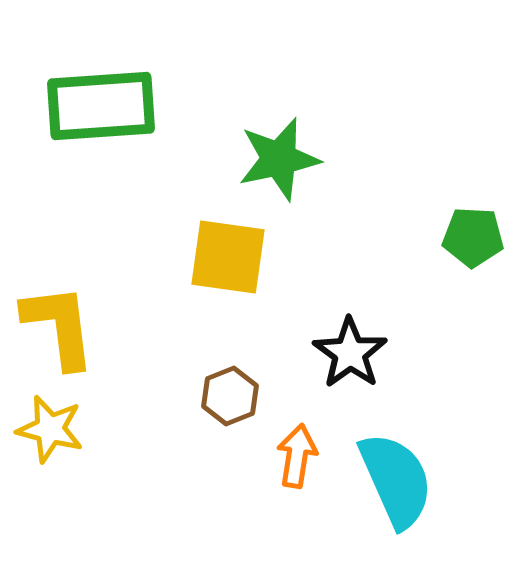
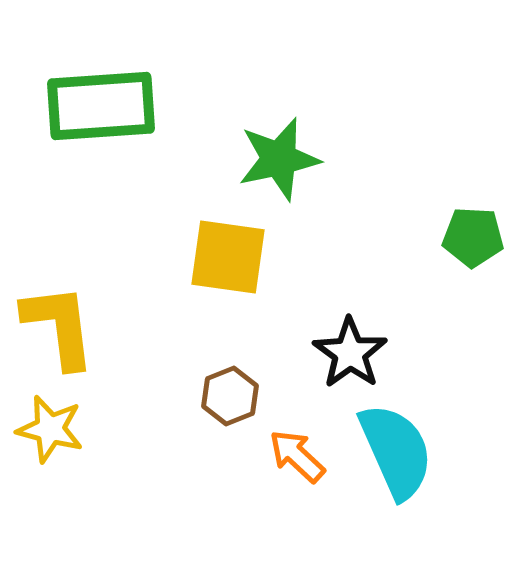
orange arrow: rotated 56 degrees counterclockwise
cyan semicircle: moved 29 px up
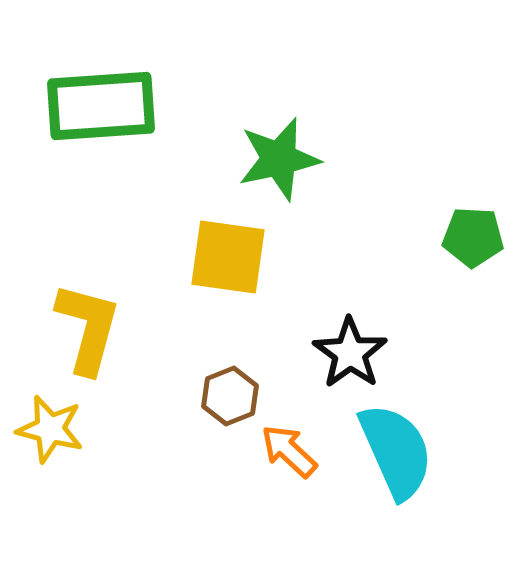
yellow L-shape: moved 29 px right, 2 px down; rotated 22 degrees clockwise
orange arrow: moved 8 px left, 5 px up
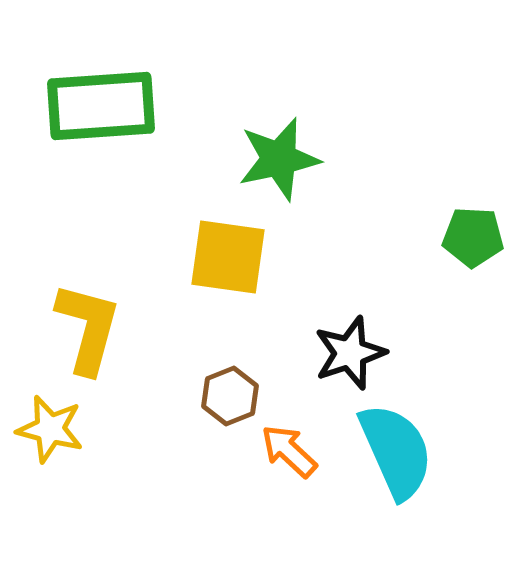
black star: rotated 18 degrees clockwise
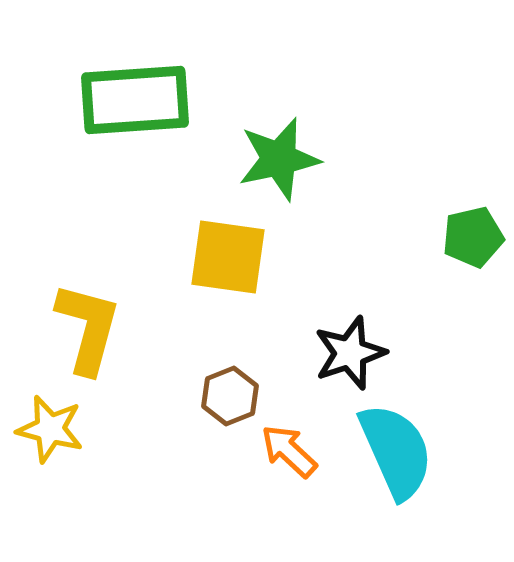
green rectangle: moved 34 px right, 6 px up
green pentagon: rotated 16 degrees counterclockwise
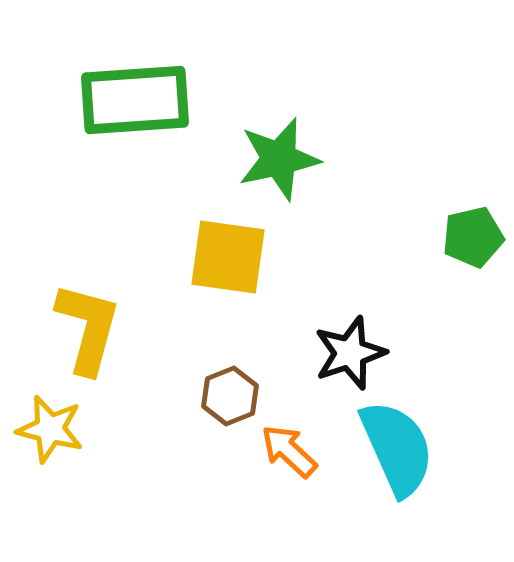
cyan semicircle: moved 1 px right, 3 px up
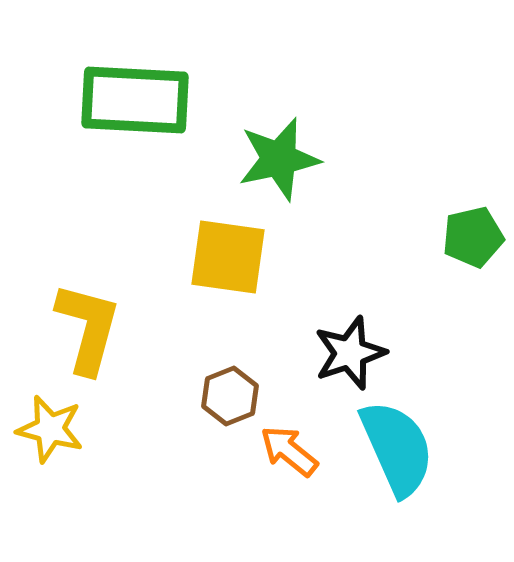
green rectangle: rotated 7 degrees clockwise
orange arrow: rotated 4 degrees counterclockwise
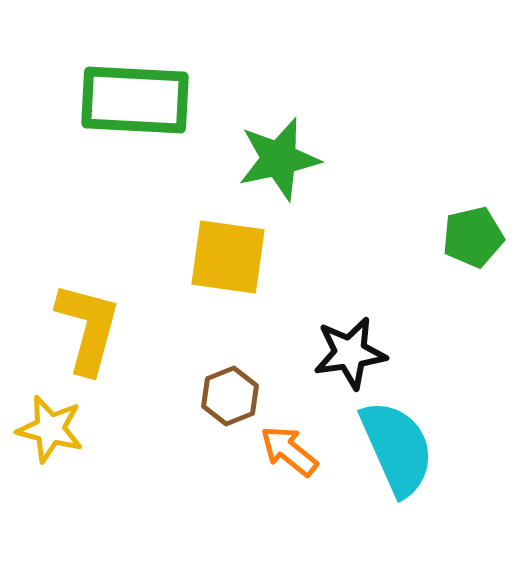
black star: rotated 10 degrees clockwise
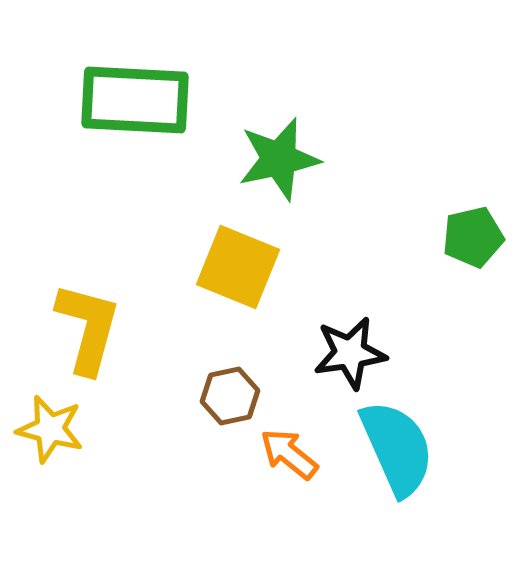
yellow square: moved 10 px right, 10 px down; rotated 14 degrees clockwise
brown hexagon: rotated 10 degrees clockwise
orange arrow: moved 3 px down
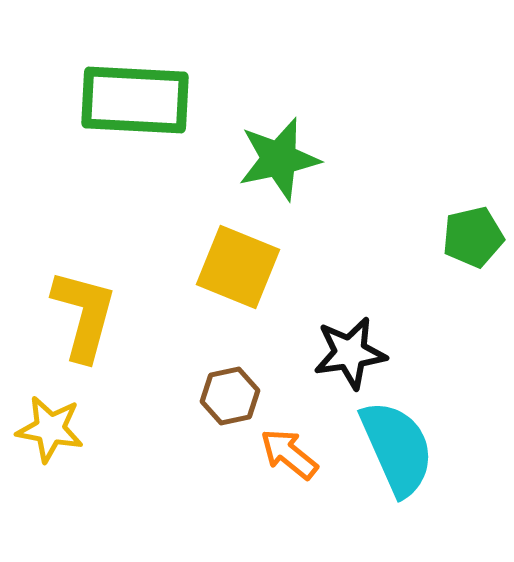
yellow L-shape: moved 4 px left, 13 px up
yellow star: rotated 4 degrees counterclockwise
